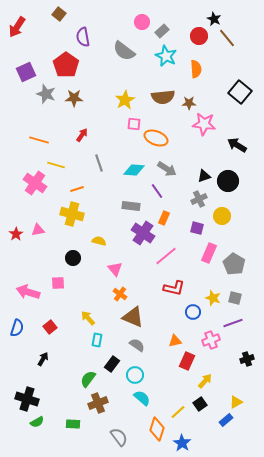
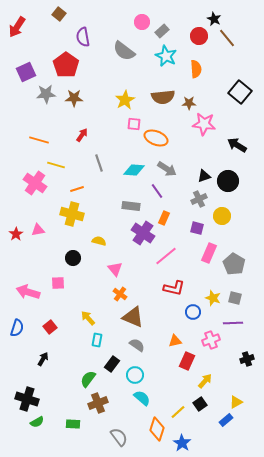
gray star at (46, 94): rotated 24 degrees counterclockwise
purple line at (233, 323): rotated 18 degrees clockwise
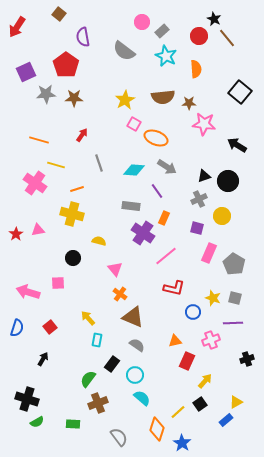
pink square at (134, 124): rotated 24 degrees clockwise
gray arrow at (167, 169): moved 2 px up
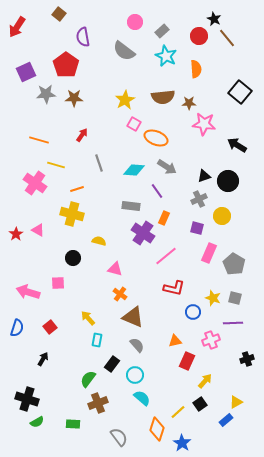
pink circle at (142, 22): moved 7 px left
pink triangle at (38, 230): rotated 40 degrees clockwise
pink triangle at (115, 269): rotated 35 degrees counterclockwise
gray semicircle at (137, 345): rotated 14 degrees clockwise
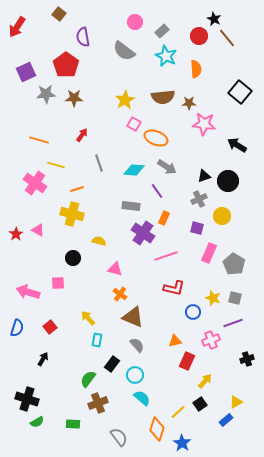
pink line at (166, 256): rotated 20 degrees clockwise
purple line at (233, 323): rotated 18 degrees counterclockwise
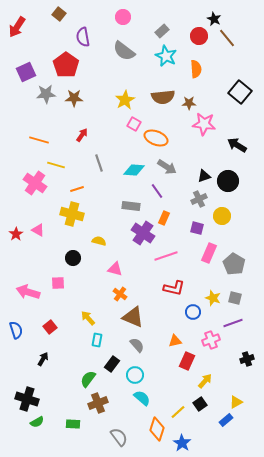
pink circle at (135, 22): moved 12 px left, 5 px up
blue semicircle at (17, 328): moved 1 px left, 2 px down; rotated 36 degrees counterclockwise
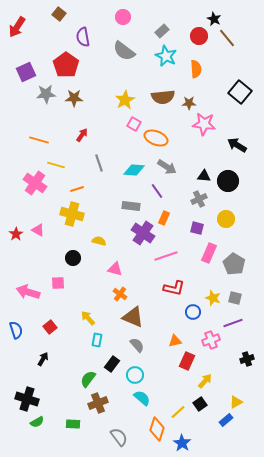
black triangle at (204, 176): rotated 24 degrees clockwise
yellow circle at (222, 216): moved 4 px right, 3 px down
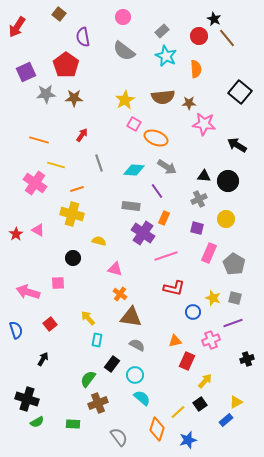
brown triangle at (133, 317): moved 2 px left; rotated 15 degrees counterclockwise
red square at (50, 327): moved 3 px up
gray semicircle at (137, 345): rotated 21 degrees counterclockwise
blue star at (182, 443): moved 6 px right, 3 px up; rotated 24 degrees clockwise
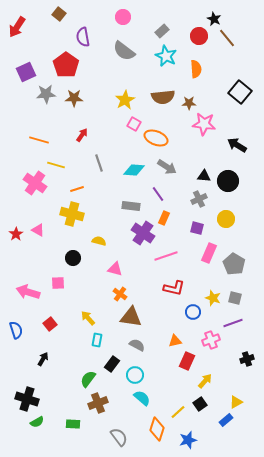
purple line at (157, 191): moved 1 px right, 3 px down
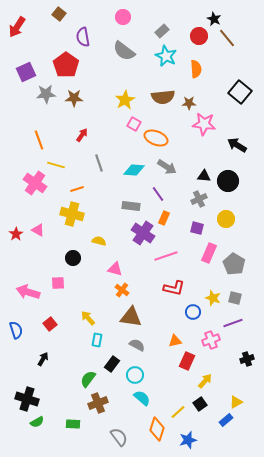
orange line at (39, 140): rotated 54 degrees clockwise
orange cross at (120, 294): moved 2 px right, 4 px up
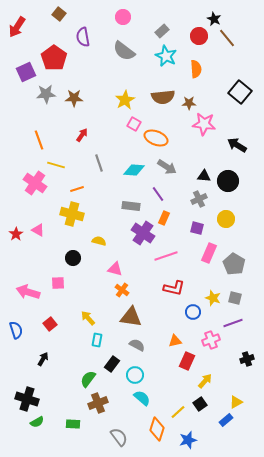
red pentagon at (66, 65): moved 12 px left, 7 px up
